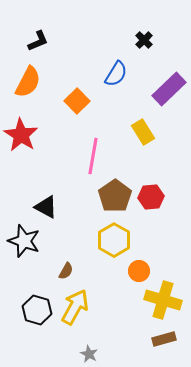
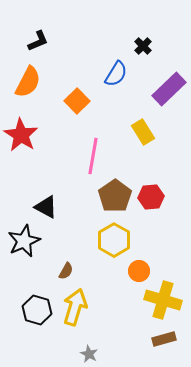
black cross: moved 1 px left, 6 px down
black star: rotated 28 degrees clockwise
yellow arrow: rotated 12 degrees counterclockwise
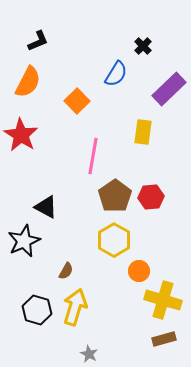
yellow rectangle: rotated 40 degrees clockwise
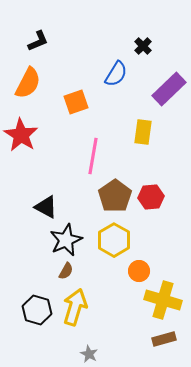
orange semicircle: moved 1 px down
orange square: moved 1 px left, 1 px down; rotated 25 degrees clockwise
black star: moved 42 px right, 1 px up
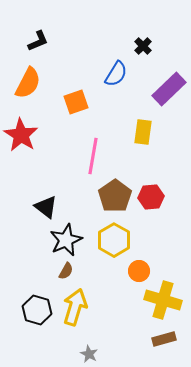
black triangle: rotated 10 degrees clockwise
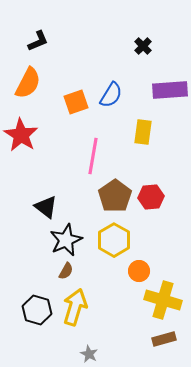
blue semicircle: moved 5 px left, 21 px down
purple rectangle: moved 1 px right, 1 px down; rotated 40 degrees clockwise
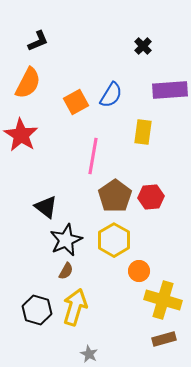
orange square: rotated 10 degrees counterclockwise
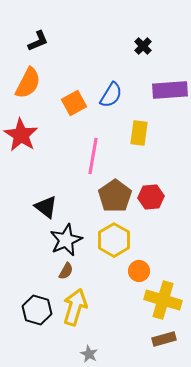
orange square: moved 2 px left, 1 px down
yellow rectangle: moved 4 px left, 1 px down
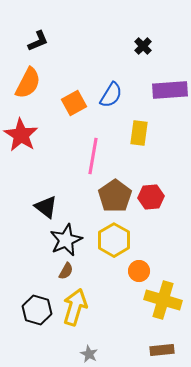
brown rectangle: moved 2 px left, 11 px down; rotated 10 degrees clockwise
